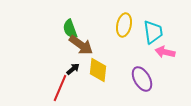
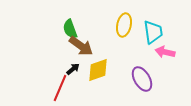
brown arrow: moved 1 px down
yellow diamond: rotated 65 degrees clockwise
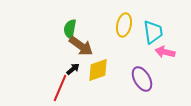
green semicircle: rotated 30 degrees clockwise
